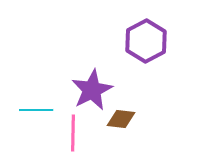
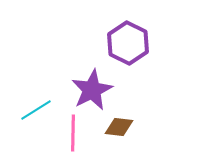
purple hexagon: moved 18 px left, 2 px down; rotated 6 degrees counterclockwise
cyan line: rotated 32 degrees counterclockwise
brown diamond: moved 2 px left, 8 px down
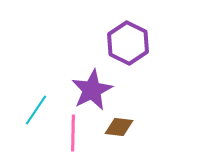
cyan line: rotated 24 degrees counterclockwise
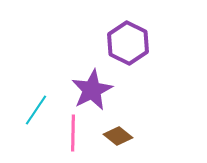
brown diamond: moved 1 px left, 9 px down; rotated 32 degrees clockwise
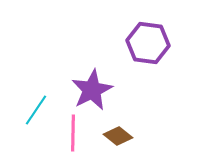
purple hexagon: moved 20 px right; rotated 18 degrees counterclockwise
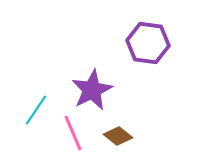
pink line: rotated 24 degrees counterclockwise
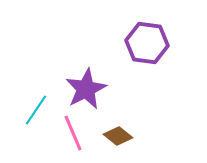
purple hexagon: moved 1 px left
purple star: moved 6 px left, 1 px up
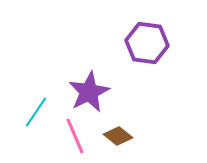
purple star: moved 3 px right, 3 px down
cyan line: moved 2 px down
pink line: moved 2 px right, 3 px down
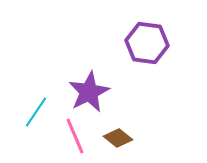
brown diamond: moved 2 px down
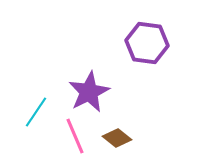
brown diamond: moved 1 px left
